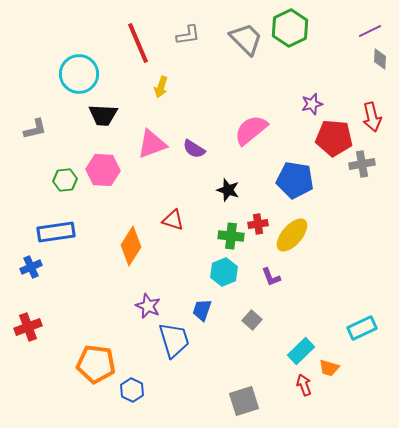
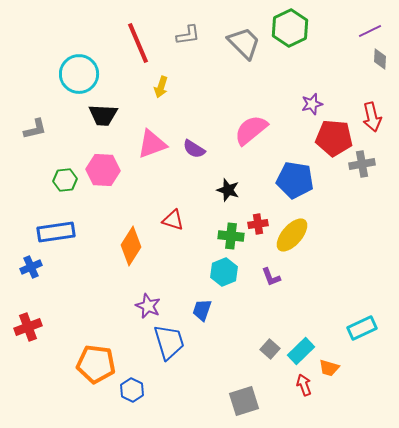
gray trapezoid at (246, 39): moved 2 px left, 4 px down
gray square at (252, 320): moved 18 px right, 29 px down
blue trapezoid at (174, 340): moved 5 px left, 2 px down
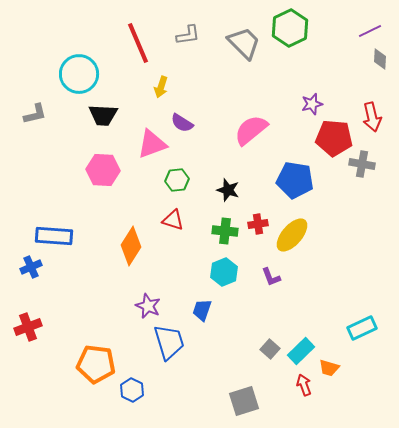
gray L-shape at (35, 129): moved 15 px up
purple semicircle at (194, 149): moved 12 px left, 26 px up
gray cross at (362, 164): rotated 20 degrees clockwise
green hexagon at (65, 180): moved 112 px right
blue rectangle at (56, 232): moved 2 px left, 4 px down; rotated 12 degrees clockwise
green cross at (231, 236): moved 6 px left, 5 px up
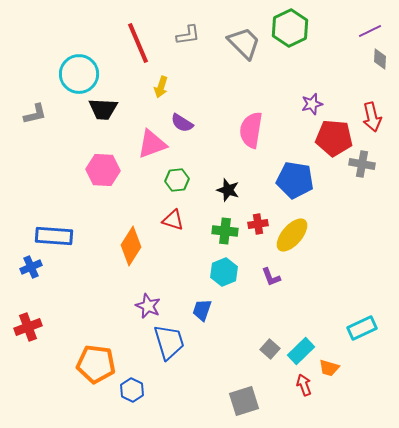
black trapezoid at (103, 115): moved 6 px up
pink semicircle at (251, 130): rotated 42 degrees counterclockwise
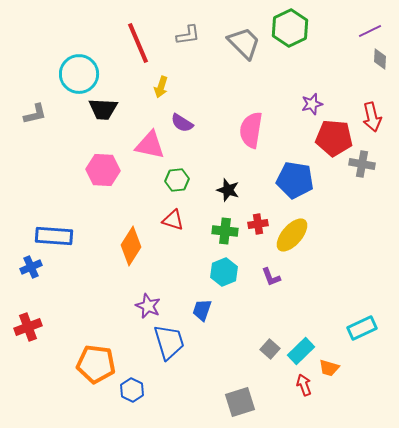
pink triangle at (152, 144): moved 2 px left, 1 px down; rotated 32 degrees clockwise
gray square at (244, 401): moved 4 px left, 1 px down
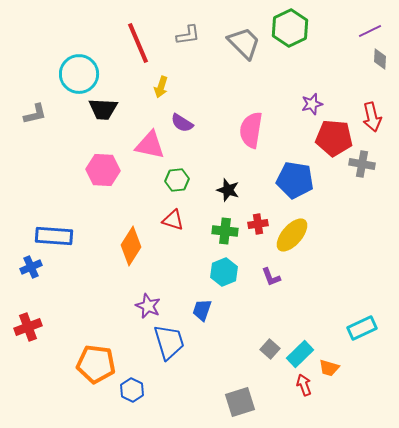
cyan rectangle at (301, 351): moved 1 px left, 3 px down
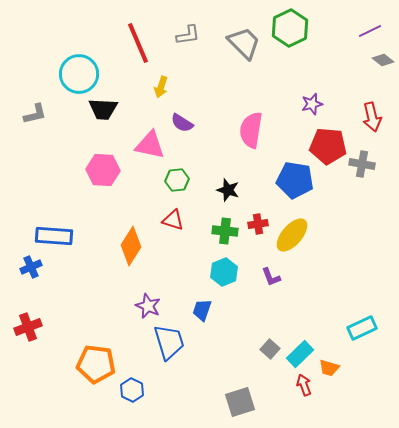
gray diamond at (380, 59): moved 3 px right, 1 px down; rotated 55 degrees counterclockwise
red pentagon at (334, 138): moved 6 px left, 8 px down
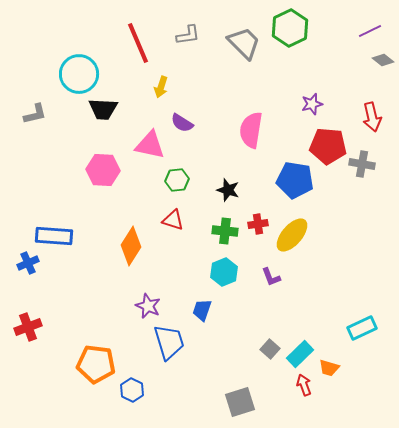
blue cross at (31, 267): moved 3 px left, 4 px up
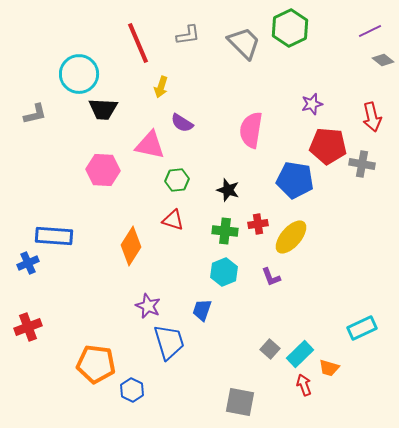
yellow ellipse at (292, 235): moved 1 px left, 2 px down
gray square at (240, 402): rotated 28 degrees clockwise
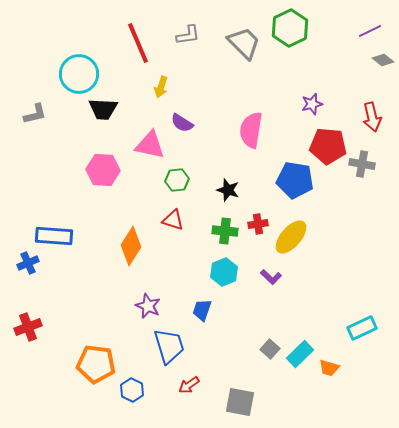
purple L-shape at (271, 277): rotated 25 degrees counterclockwise
blue trapezoid at (169, 342): moved 4 px down
red arrow at (304, 385): moved 115 px left; rotated 105 degrees counterclockwise
